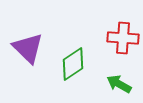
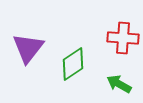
purple triangle: rotated 24 degrees clockwise
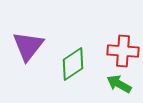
red cross: moved 13 px down
purple triangle: moved 2 px up
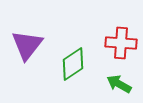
purple triangle: moved 1 px left, 1 px up
red cross: moved 2 px left, 8 px up
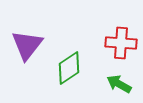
green diamond: moved 4 px left, 4 px down
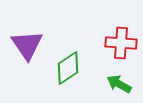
purple triangle: rotated 12 degrees counterclockwise
green diamond: moved 1 px left
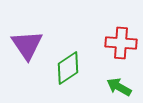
green arrow: moved 3 px down
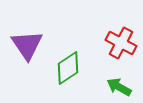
red cross: rotated 24 degrees clockwise
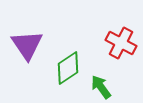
green arrow: moved 18 px left; rotated 25 degrees clockwise
